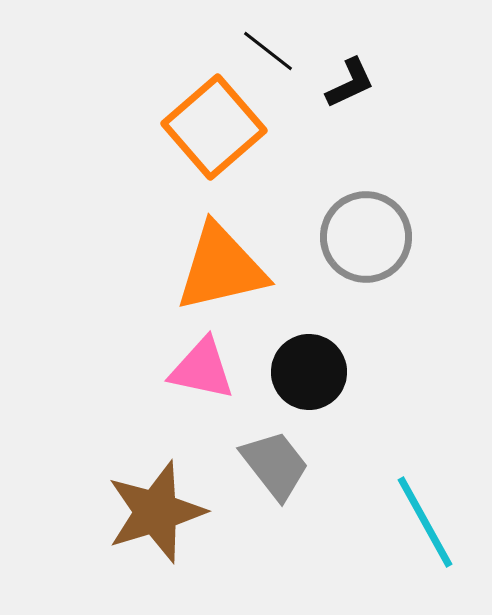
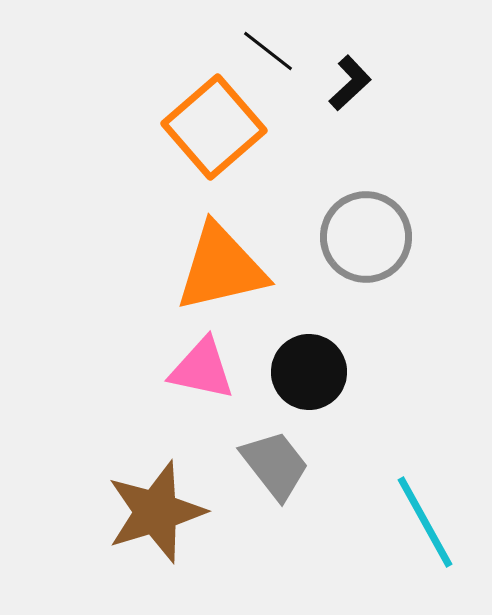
black L-shape: rotated 18 degrees counterclockwise
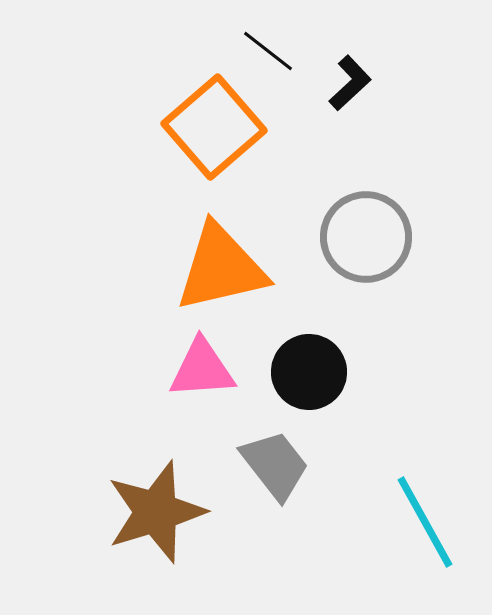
pink triangle: rotated 16 degrees counterclockwise
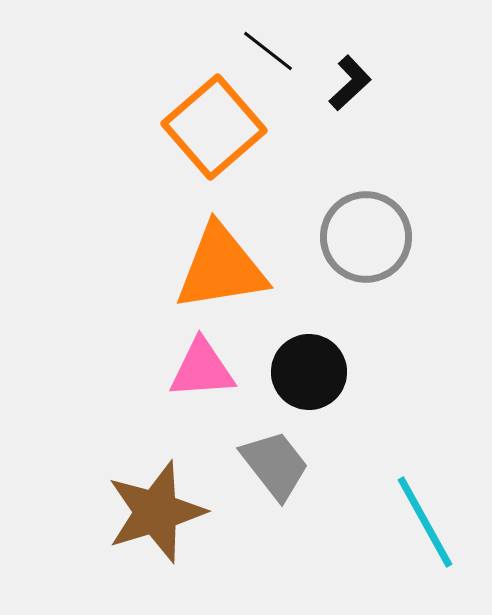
orange triangle: rotated 4 degrees clockwise
